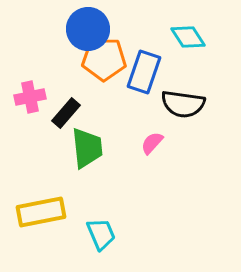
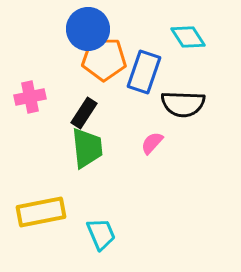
black semicircle: rotated 6 degrees counterclockwise
black rectangle: moved 18 px right; rotated 8 degrees counterclockwise
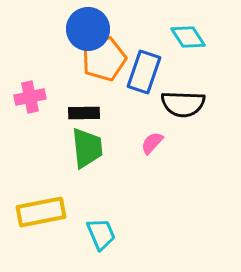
orange pentagon: rotated 21 degrees counterclockwise
black rectangle: rotated 56 degrees clockwise
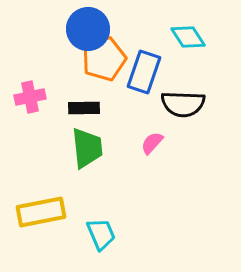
black rectangle: moved 5 px up
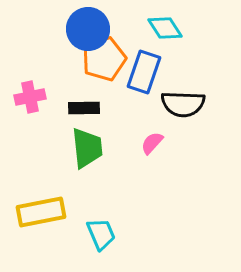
cyan diamond: moved 23 px left, 9 px up
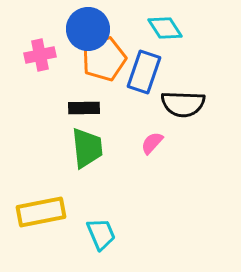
pink cross: moved 10 px right, 42 px up
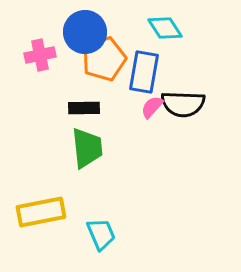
blue circle: moved 3 px left, 3 px down
blue rectangle: rotated 9 degrees counterclockwise
pink semicircle: moved 36 px up
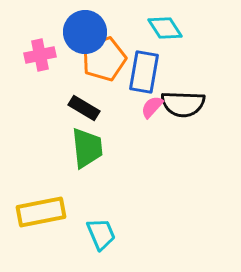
black rectangle: rotated 32 degrees clockwise
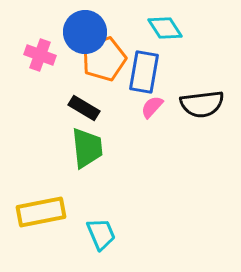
pink cross: rotated 32 degrees clockwise
black semicircle: moved 19 px right; rotated 9 degrees counterclockwise
